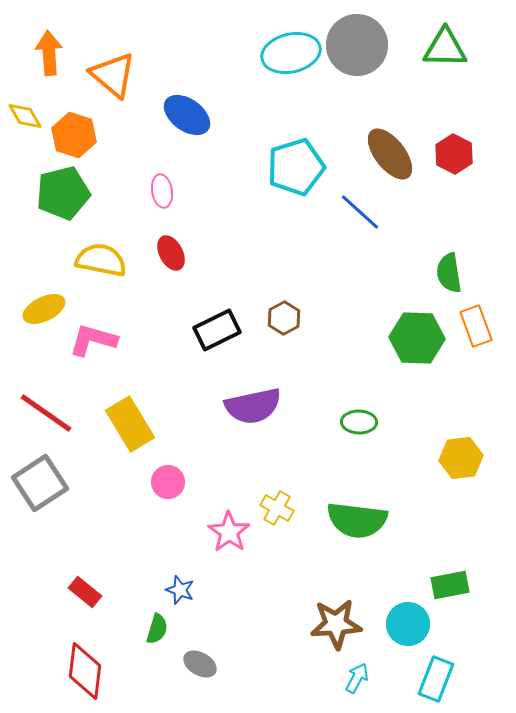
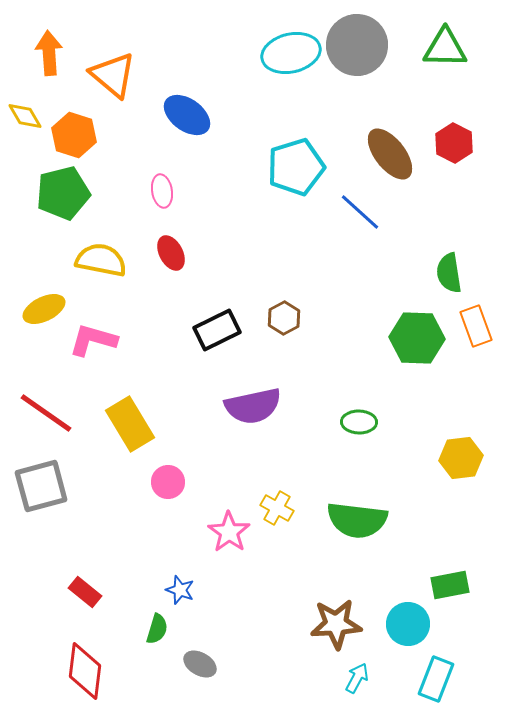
red hexagon at (454, 154): moved 11 px up
gray square at (40, 483): moved 1 px right, 3 px down; rotated 18 degrees clockwise
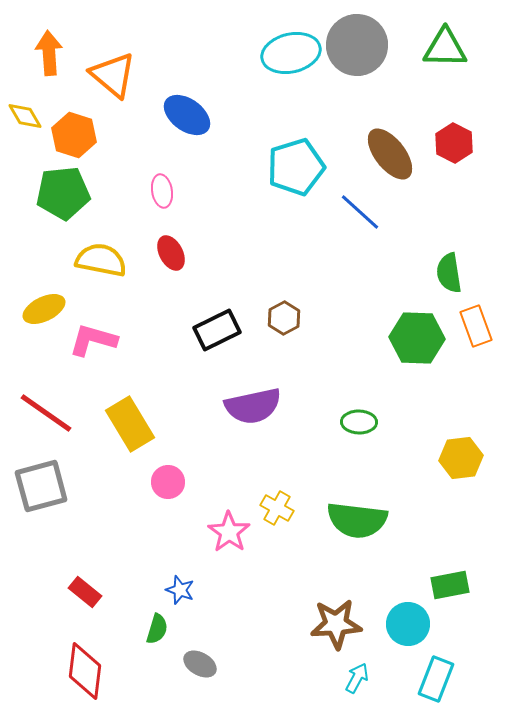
green pentagon at (63, 193): rotated 8 degrees clockwise
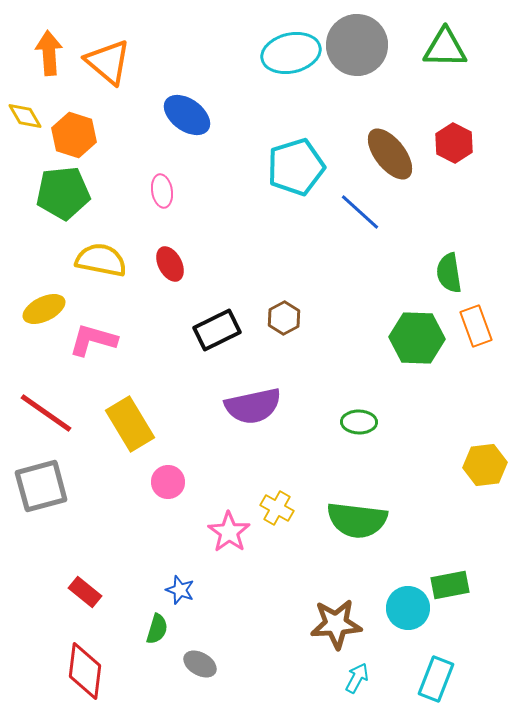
orange triangle at (113, 75): moved 5 px left, 13 px up
red ellipse at (171, 253): moved 1 px left, 11 px down
yellow hexagon at (461, 458): moved 24 px right, 7 px down
cyan circle at (408, 624): moved 16 px up
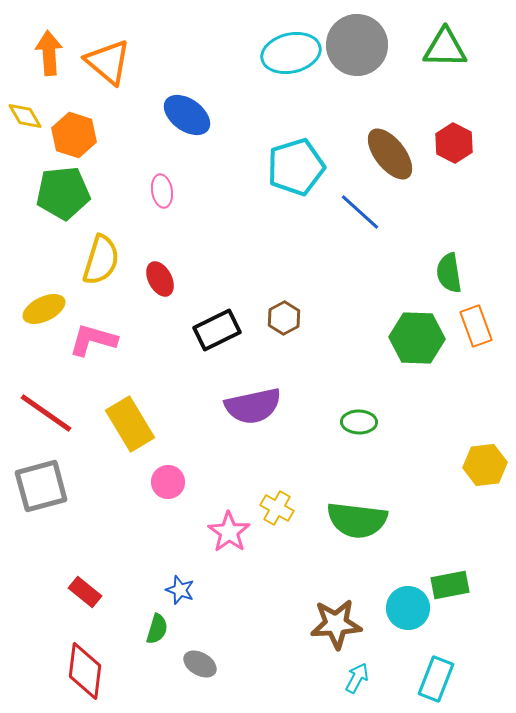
yellow semicircle at (101, 260): rotated 96 degrees clockwise
red ellipse at (170, 264): moved 10 px left, 15 px down
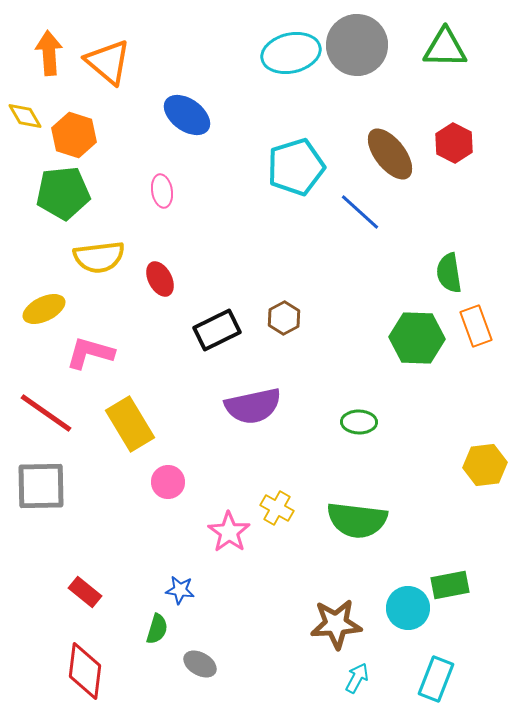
yellow semicircle at (101, 260): moved 2 px left, 3 px up; rotated 66 degrees clockwise
pink L-shape at (93, 340): moved 3 px left, 13 px down
gray square at (41, 486): rotated 14 degrees clockwise
blue star at (180, 590): rotated 12 degrees counterclockwise
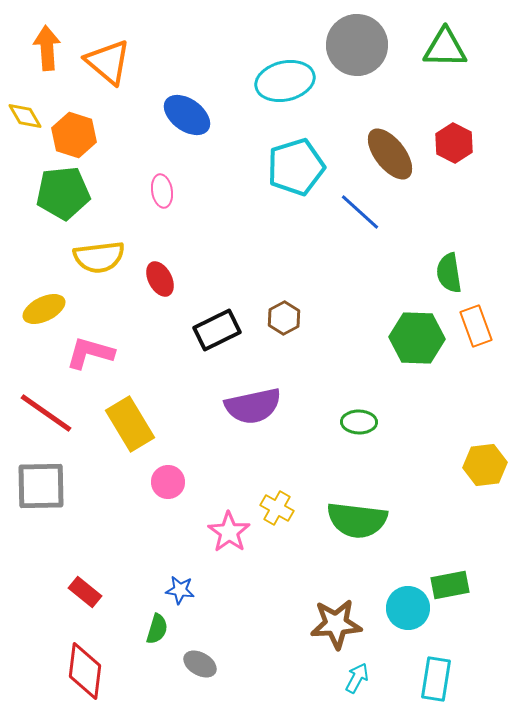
orange arrow at (49, 53): moved 2 px left, 5 px up
cyan ellipse at (291, 53): moved 6 px left, 28 px down
cyan rectangle at (436, 679): rotated 12 degrees counterclockwise
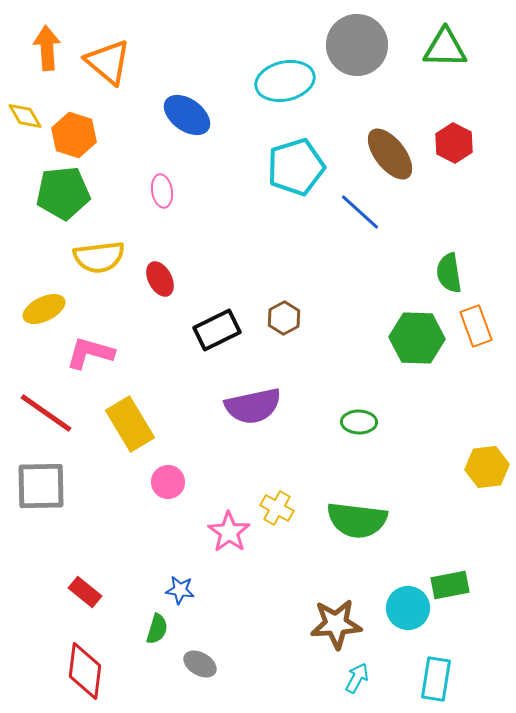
yellow hexagon at (485, 465): moved 2 px right, 2 px down
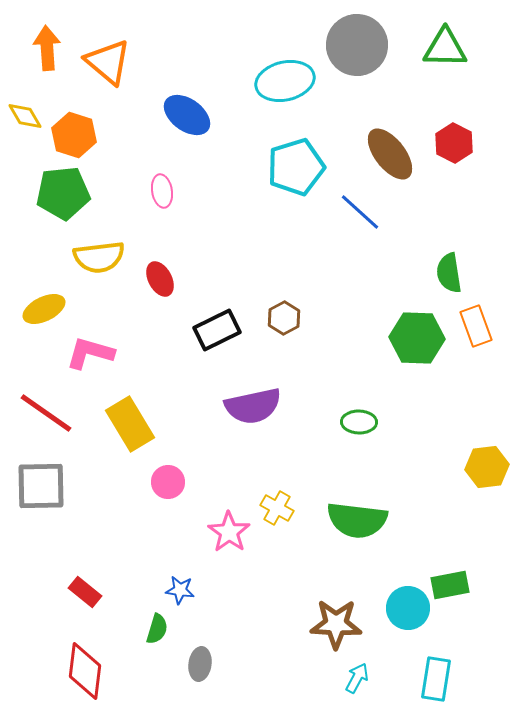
brown star at (336, 624): rotated 6 degrees clockwise
gray ellipse at (200, 664): rotated 68 degrees clockwise
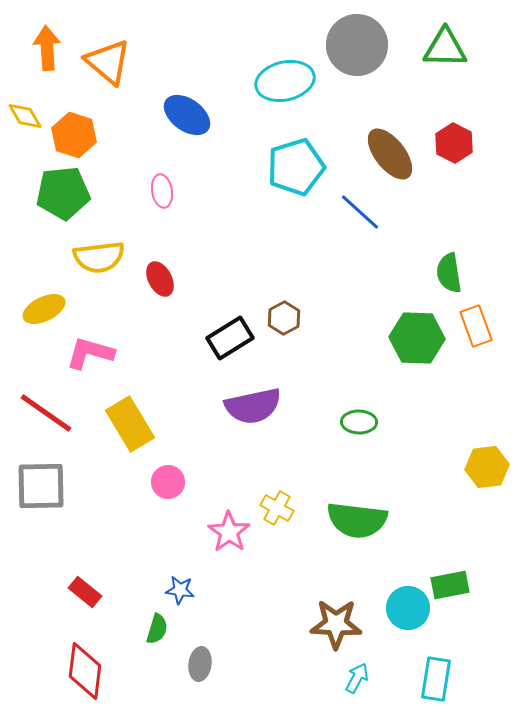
black rectangle at (217, 330): moved 13 px right, 8 px down; rotated 6 degrees counterclockwise
